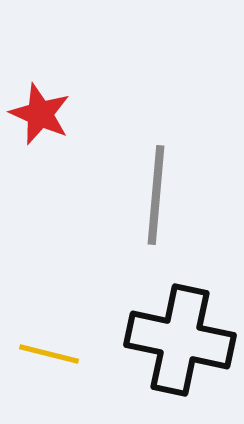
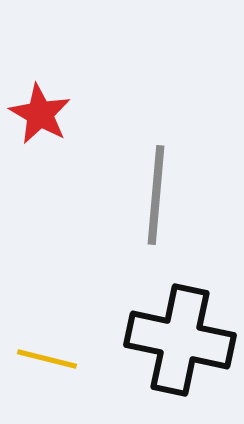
red star: rotated 6 degrees clockwise
yellow line: moved 2 px left, 5 px down
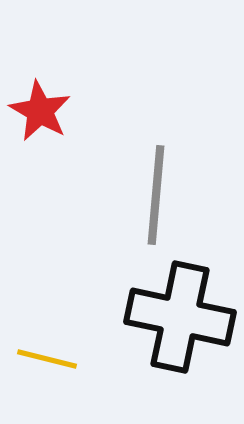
red star: moved 3 px up
black cross: moved 23 px up
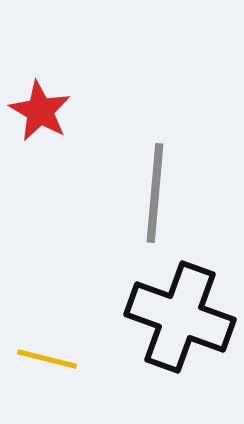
gray line: moved 1 px left, 2 px up
black cross: rotated 8 degrees clockwise
